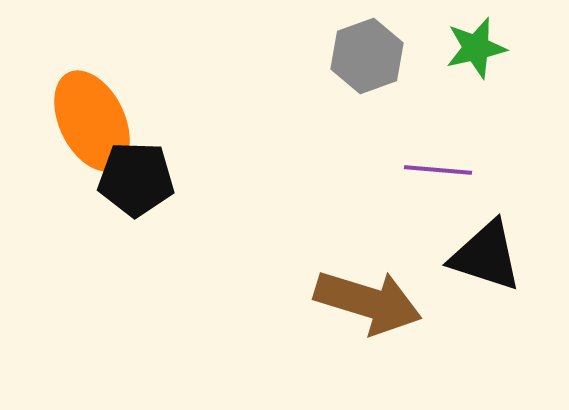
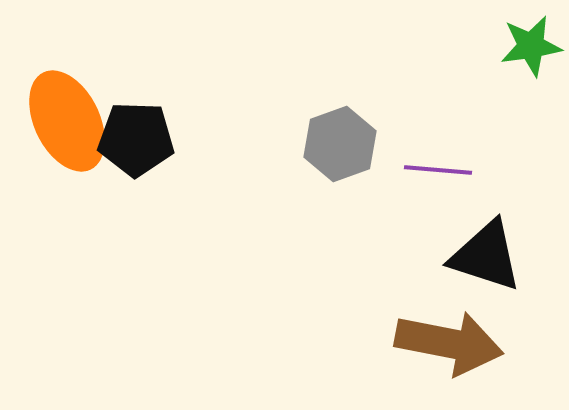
green star: moved 55 px right, 2 px up; rotated 4 degrees clockwise
gray hexagon: moved 27 px left, 88 px down
orange ellipse: moved 25 px left
black pentagon: moved 40 px up
brown arrow: moved 81 px right, 41 px down; rotated 6 degrees counterclockwise
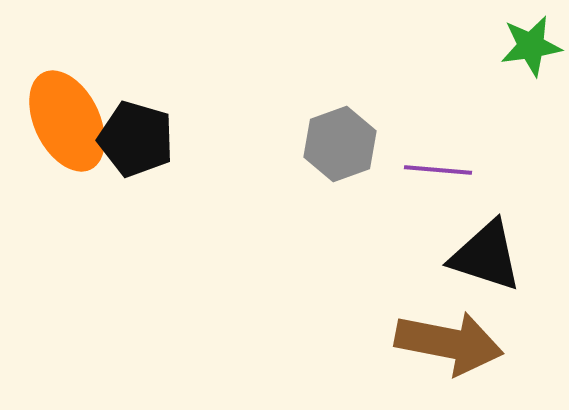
black pentagon: rotated 14 degrees clockwise
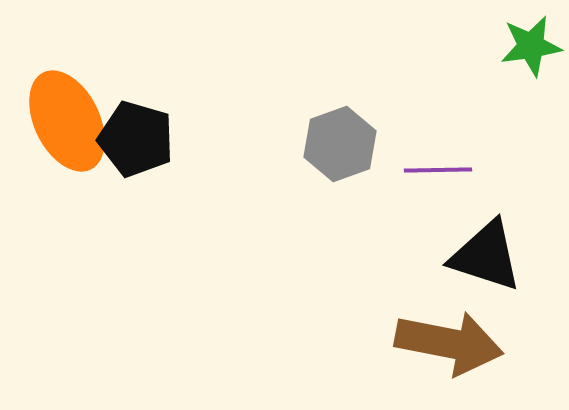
purple line: rotated 6 degrees counterclockwise
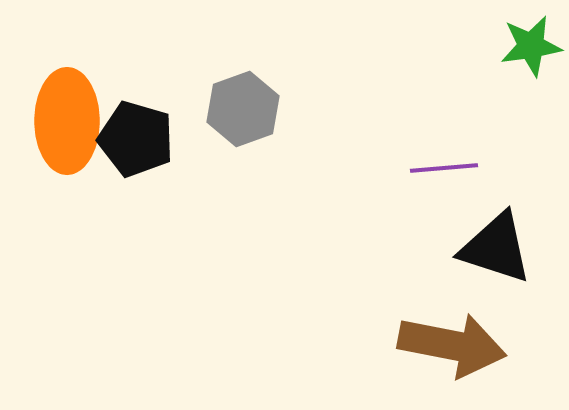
orange ellipse: rotated 26 degrees clockwise
gray hexagon: moved 97 px left, 35 px up
purple line: moved 6 px right, 2 px up; rotated 4 degrees counterclockwise
black triangle: moved 10 px right, 8 px up
brown arrow: moved 3 px right, 2 px down
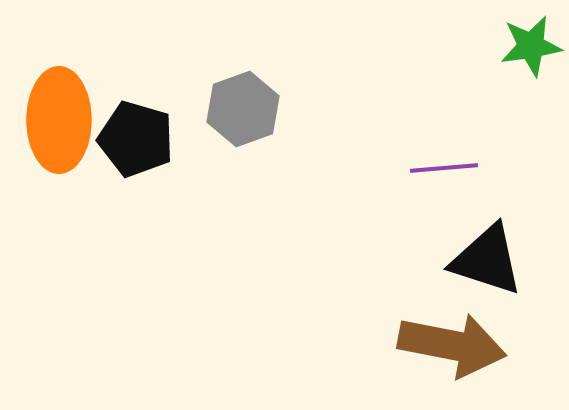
orange ellipse: moved 8 px left, 1 px up
black triangle: moved 9 px left, 12 px down
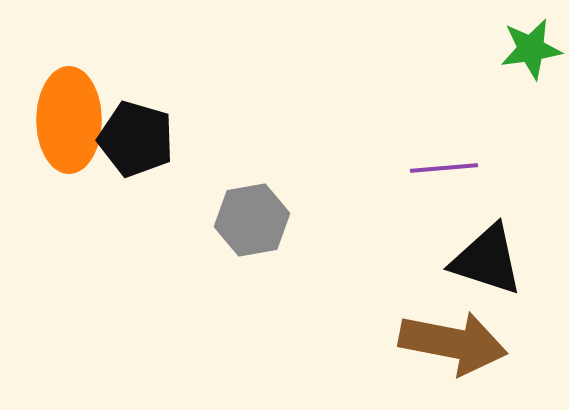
green star: moved 3 px down
gray hexagon: moved 9 px right, 111 px down; rotated 10 degrees clockwise
orange ellipse: moved 10 px right
brown arrow: moved 1 px right, 2 px up
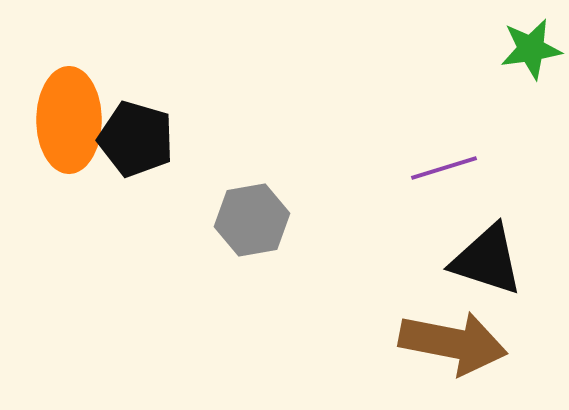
purple line: rotated 12 degrees counterclockwise
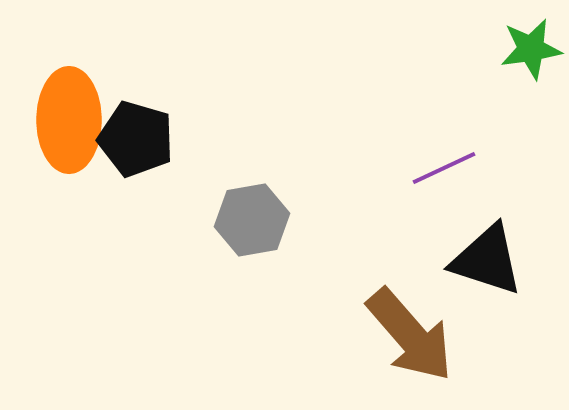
purple line: rotated 8 degrees counterclockwise
brown arrow: moved 43 px left, 8 px up; rotated 38 degrees clockwise
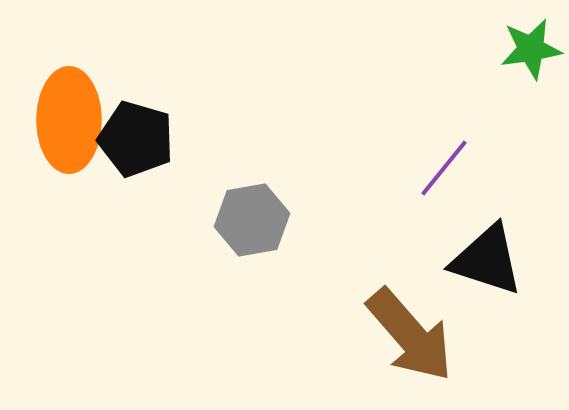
purple line: rotated 26 degrees counterclockwise
